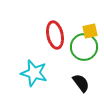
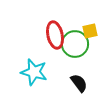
green circle: moved 9 px left, 3 px up
cyan star: moved 1 px up
black semicircle: moved 2 px left
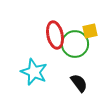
cyan star: rotated 8 degrees clockwise
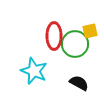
red ellipse: moved 1 px left, 1 px down; rotated 12 degrees clockwise
cyan star: moved 1 px up
black semicircle: rotated 24 degrees counterclockwise
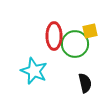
black semicircle: moved 6 px right; rotated 48 degrees clockwise
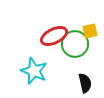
red ellipse: rotated 64 degrees clockwise
